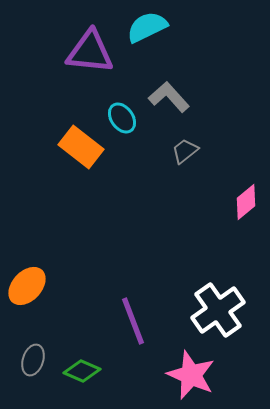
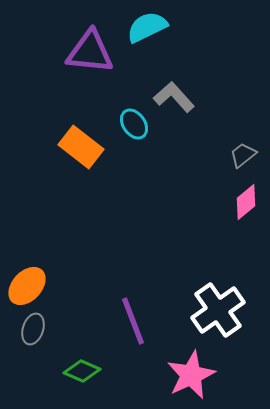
gray L-shape: moved 5 px right
cyan ellipse: moved 12 px right, 6 px down
gray trapezoid: moved 58 px right, 4 px down
gray ellipse: moved 31 px up
pink star: rotated 24 degrees clockwise
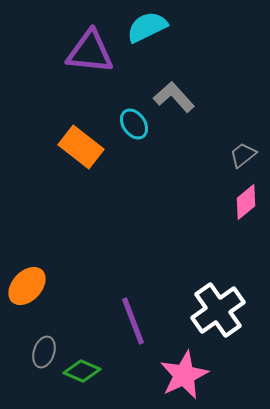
gray ellipse: moved 11 px right, 23 px down
pink star: moved 7 px left
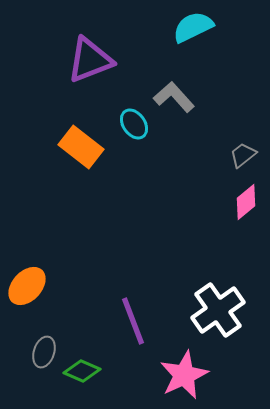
cyan semicircle: moved 46 px right
purple triangle: moved 8 px down; rotated 27 degrees counterclockwise
